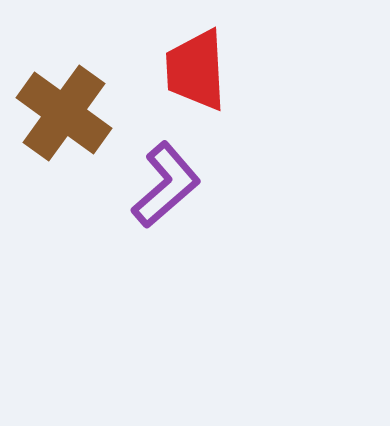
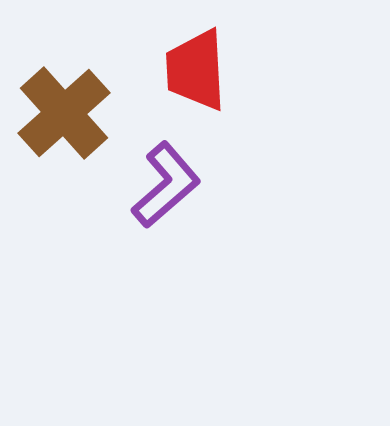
brown cross: rotated 12 degrees clockwise
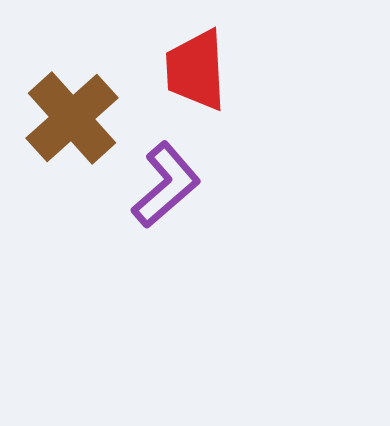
brown cross: moved 8 px right, 5 px down
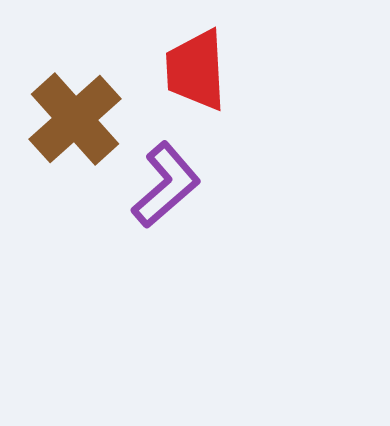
brown cross: moved 3 px right, 1 px down
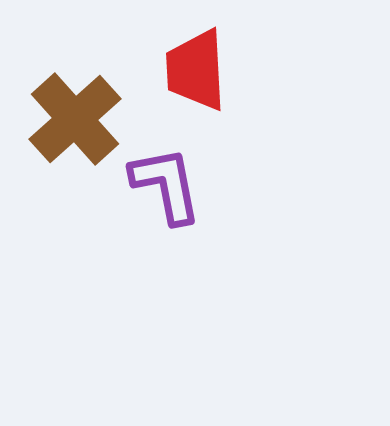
purple L-shape: rotated 60 degrees counterclockwise
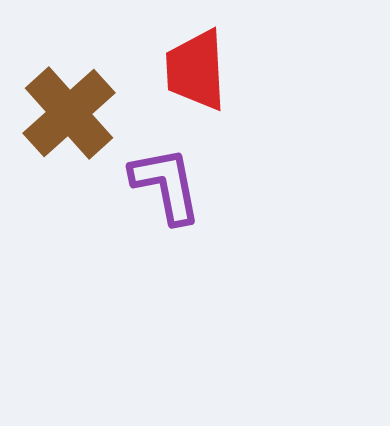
brown cross: moved 6 px left, 6 px up
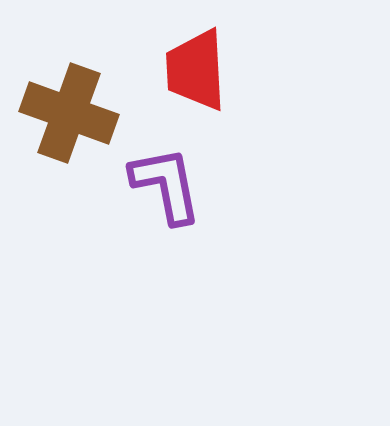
brown cross: rotated 28 degrees counterclockwise
